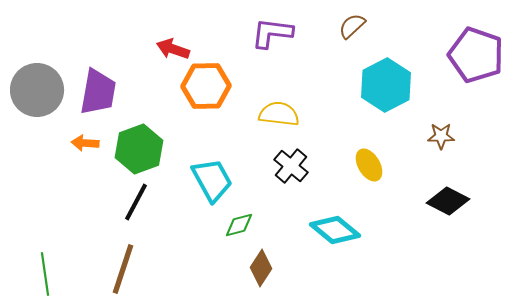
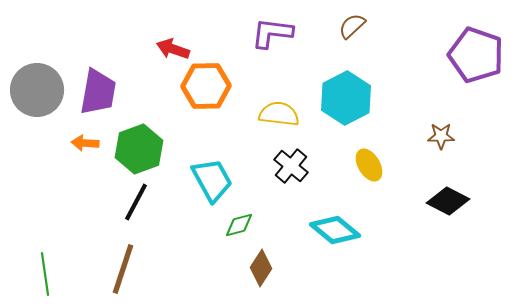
cyan hexagon: moved 40 px left, 13 px down
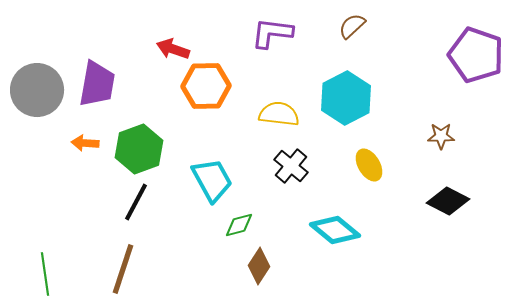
purple trapezoid: moved 1 px left, 8 px up
brown diamond: moved 2 px left, 2 px up
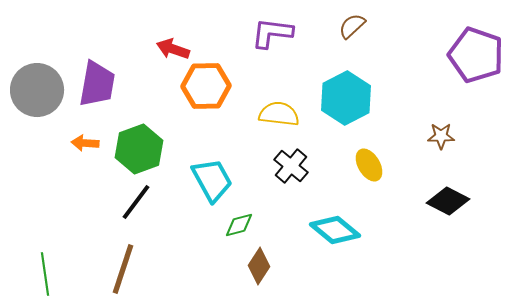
black line: rotated 9 degrees clockwise
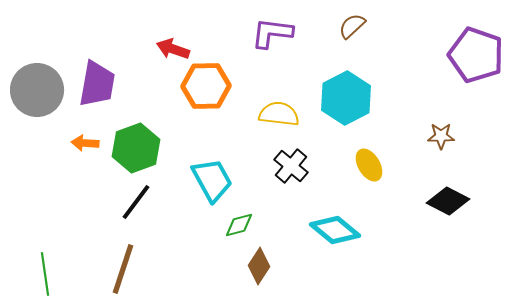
green hexagon: moved 3 px left, 1 px up
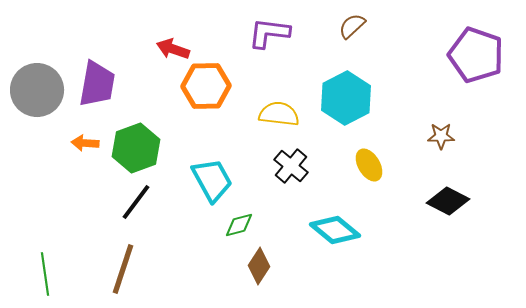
purple L-shape: moved 3 px left
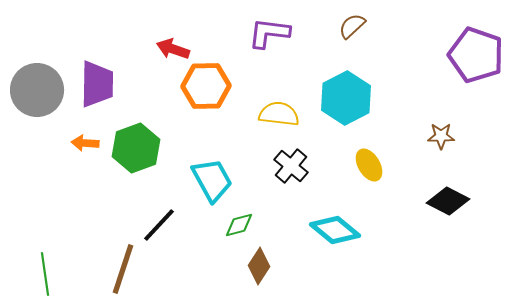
purple trapezoid: rotated 9 degrees counterclockwise
black line: moved 23 px right, 23 px down; rotated 6 degrees clockwise
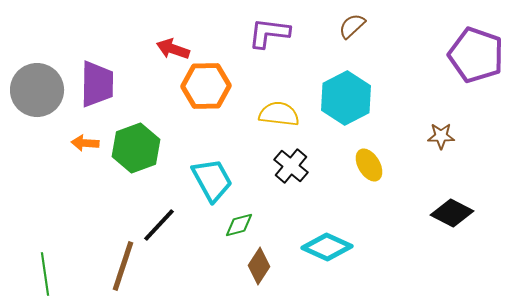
black diamond: moved 4 px right, 12 px down
cyan diamond: moved 8 px left, 17 px down; rotated 15 degrees counterclockwise
brown line: moved 3 px up
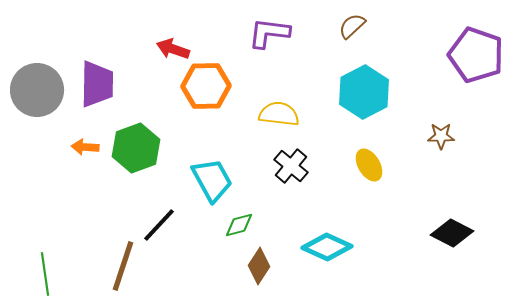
cyan hexagon: moved 18 px right, 6 px up
orange arrow: moved 4 px down
black diamond: moved 20 px down
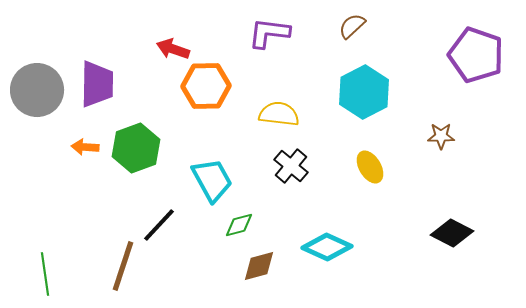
yellow ellipse: moved 1 px right, 2 px down
brown diamond: rotated 42 degrees clockwise
